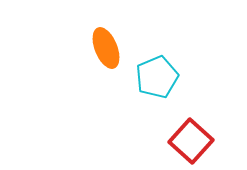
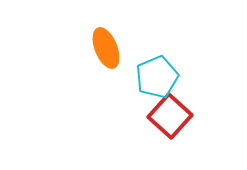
red square: moved 21 px left, 25 px up
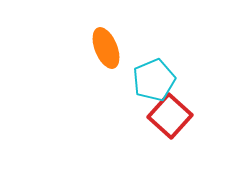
cyan pentagon: moved 3 px left, 3 px down
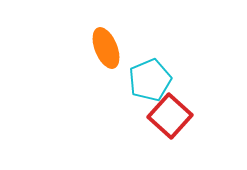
cyan pentagon: moved 4 px left
